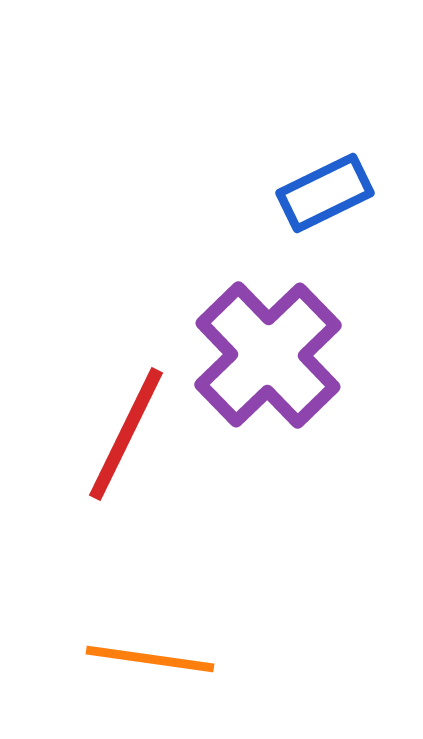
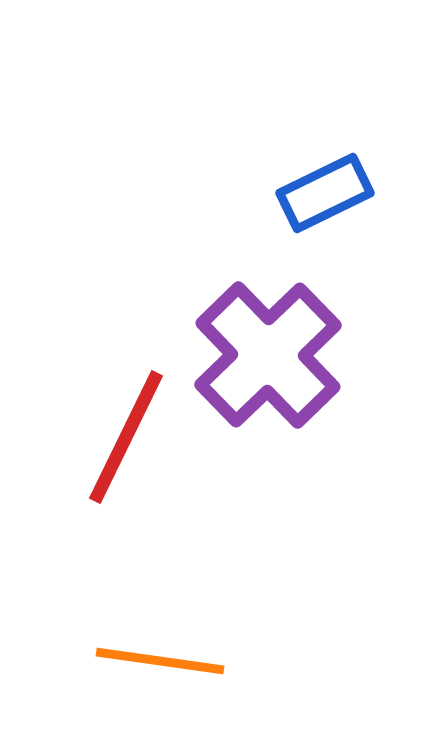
red line: moved 3 px down
orange line: moved 10 px right, 2 px down
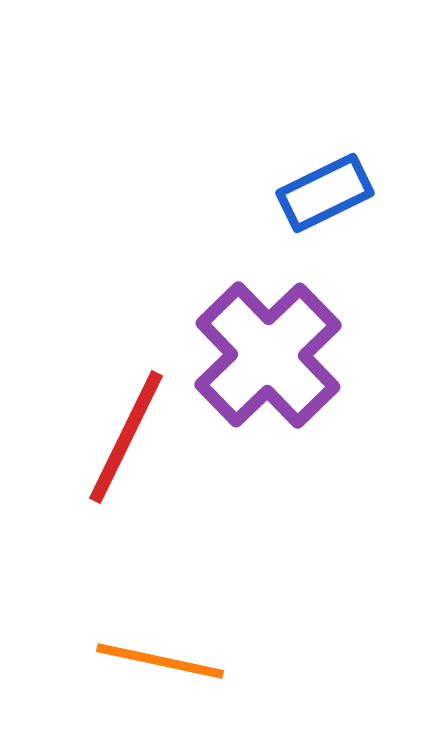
orange line: rotated 4 degrees clockwise
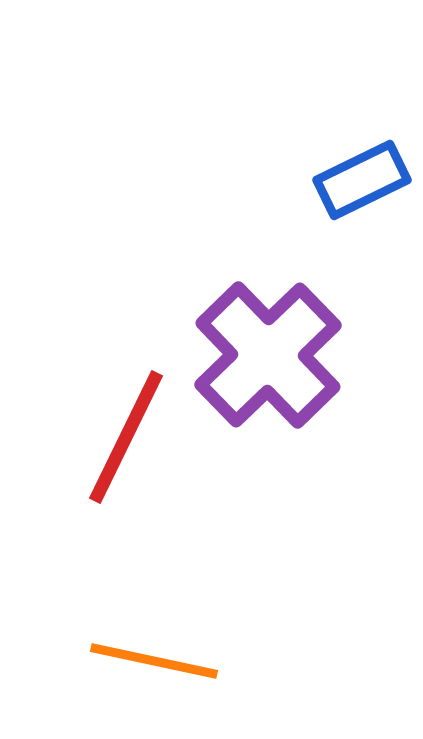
blue rectangle: moved 37 px right, 13 px up
orange line: moved 6 px left
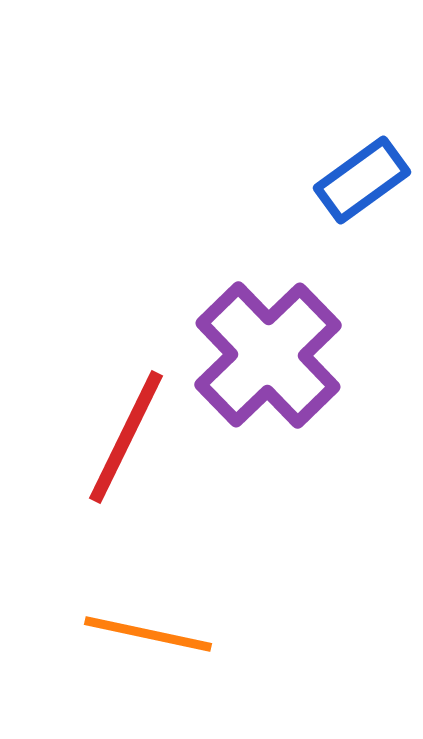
blue rectangle: rotated 10 degrees counterclockwise
orange line: moved 6 px left, 27 px up
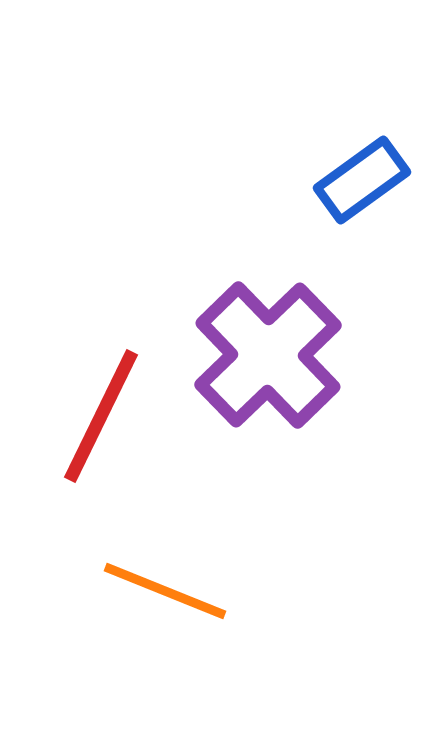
red line: moved 25 px left, 21 px up
orange line: moved 17 px right, 43 px up; rotated 10 degrees clockwise
